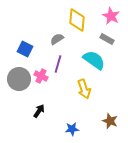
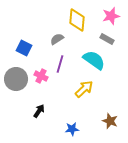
pink star: rotated 30 degrees clockwise
blue square: moved 1 px left, 1 px up
purple line: moved 2 px right
gray circle: moved 3 px left
yellow arrow: rotated 114 degrees counterclockwise
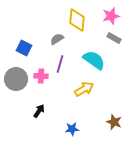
gray rectangle: moved 7 px right, 1 px up
pink cross: rotated 24 degrees counterclockwise
yellow arrow: rotated 12 degrees clockwise
brown star: moved 4 px right, 1 px down
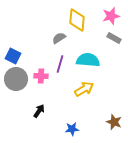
gray semicircle: moved 2 px right, 1 px up
blue square: moved 11 px left, 8 px down
cyan semicircle: moved 6 px left; rotated 30 degrees counterclockwise
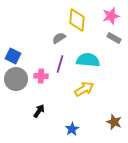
blue star: rotated 24 degrees counterclockwise
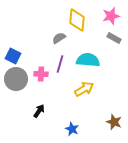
pink cross: moved 2 px up
blue star: rotated 16 degrees counterclockwise
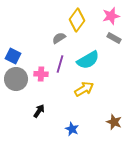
yellow diamond: rotated 30 degrees clockwise
cyan semicircle: rotated 145 degrees clockwise
